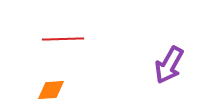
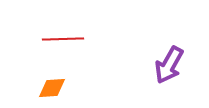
orange diamond: moved 1 px right, 2 px up
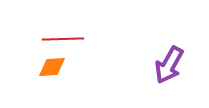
orange diamond: moved 21 px up
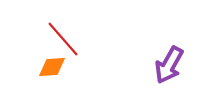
red line: rotated 51 degrees clockwise
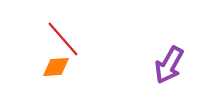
orange diamond: moved 4 px right
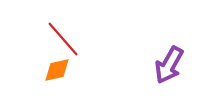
orange diamond: moved 1 px right, 3 px down; rotated 8 degrees counterclockwise
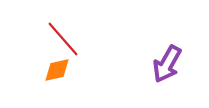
purple arrow: moved 2 px left, 1 px up
